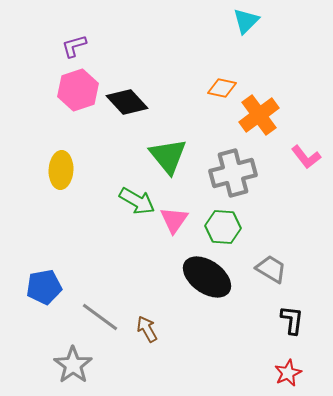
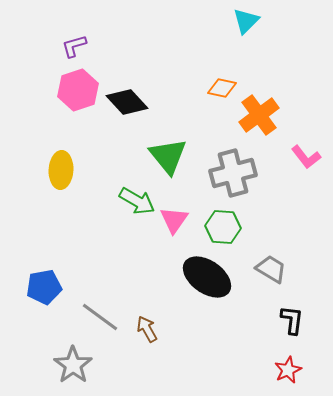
red star: moved 3 px up
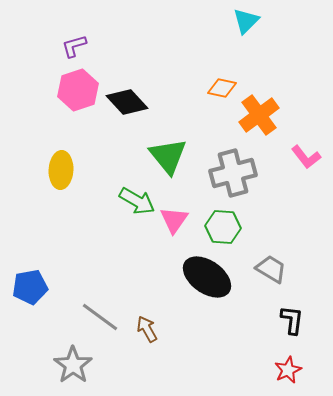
blue pentagon: moved 14 px left
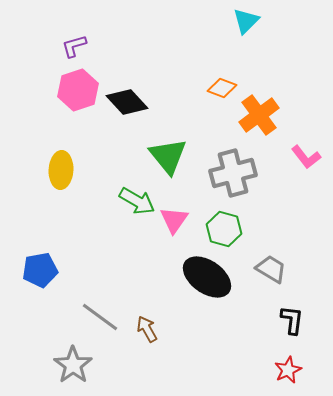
orange diamond: rotated 8 degrees clockwise
green hexagon: moved 1 px right, 2 px down; rotated 12 degrees clockwise
blue pentagon: moved 10 px right, 17 px up
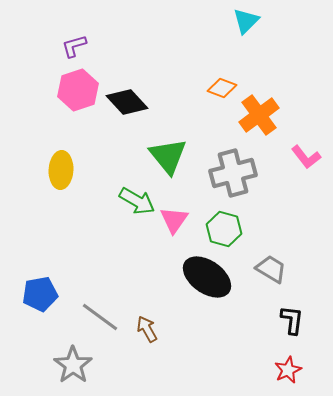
blue pentagon: moved 24 px down
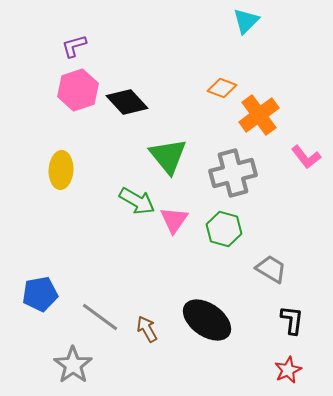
black ellipse: moved 43 px down
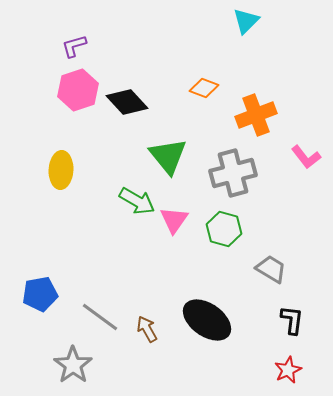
orange diamond: moved 18 px left
orange cross: moved 3 px left; rotated 15 degrees clockwise
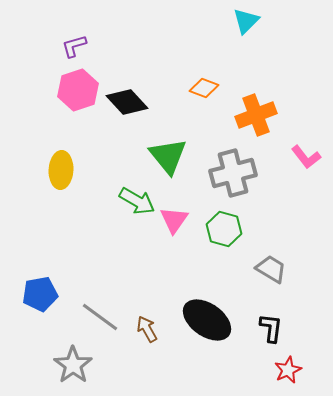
black L-shape: moved 21 px left, 8 px down
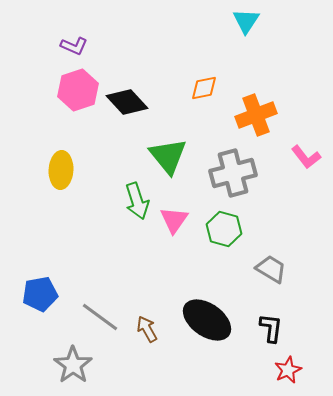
cyan triangle: rotated 12 degrees counterclockwise
purple L-shape: rotated 140 degrees counterclockwise
orange diamond: rotated 32 degrees counterclockwise
green arrow: rotated 42 degrees clockwise
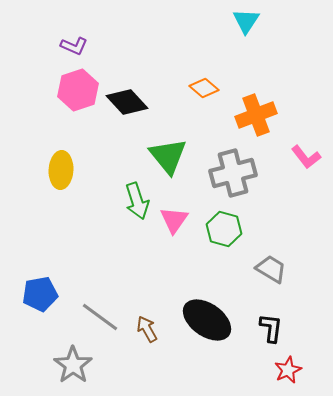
orange diamond: rotated 52 degrees clockwise
